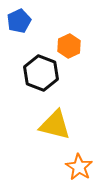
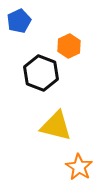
yellow triangle: moved 1 px right, 1 px down
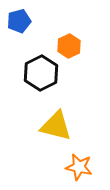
blue pentagon: rotated 10 degrees clockwise
black hexagon: rotated 12 degrees clockwise
orange star: rotated 20 degrees counterclockwise
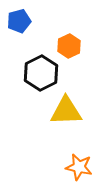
yellow triangle: moved 10 px right, 15 px up; rotated 16 degrees counterclockwise
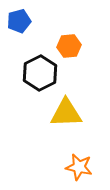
orange hexagon: rotated 20 degrees clockwise
black hexagon: moved 1 px left
yellow triangle: moved 2 px down
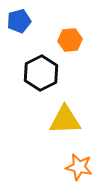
orange hexagon: moved 1 px right, 6 px up
black hexagon: moved 1 px right
yellow triangle: moved 1 px left, 7 px down
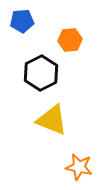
blue pentagon: moved 3 px right; rotated 10 degrees clockwise
yellow triangle: moved 13 px left; rotated 24 degrees clockwise
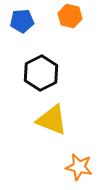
orange hexagon: moved 24 px up; rotated 20 degrees clockwise
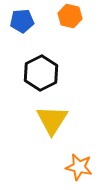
yellow triangle: rotated 40 degrees clockwise
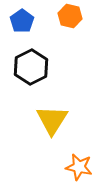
blue pentagon: rotated 30 degrees counterclockwise
black hexagon: moved 10 px left, 6 px up
